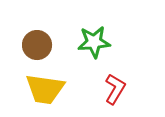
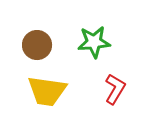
yellow trapezoid: moved 2 px right, 2 px down
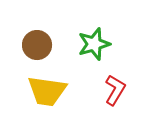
green star: moved 2 px down; rotated 12 degrees counterclockwise
red L-shape: moved 1 px down
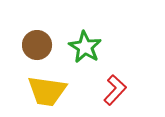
green star: moved 9 px left, 3 px down; rotated 24 degrees counterclockwise
red L-shape: rotated 12 degrees clockwise
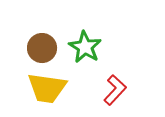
brown circle: moved 5 px right, 3 px down
yellow trapezoid: moved 3 px up
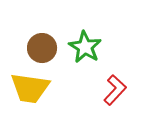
yellow trapezoid: moved 17 px left
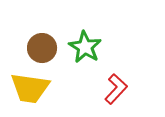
red L-shape: moved 1 px right, 1 px up
